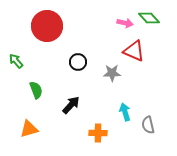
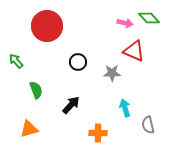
cyan arrow: moved 4 px up
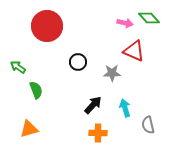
green arrow: moved 2 px right, 6 px down; rotated 14 degrees counterclockwise
black arrow: moved 22 px right
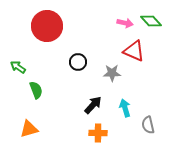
green diamond: moved 2 px right, 3 px down
